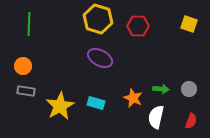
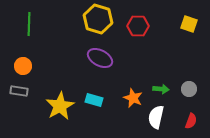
gray rectangle: moved 7 px left
cyan rectangle: moved 2 px left, 3 px up
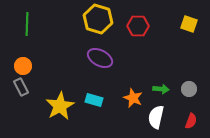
green line: moved 2 px left
gray rectangle: moved 2 px right, 4 px up; rotated 54 degrees clockwise
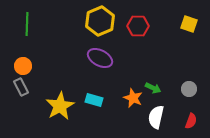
yellow hexagon: moved 2 px right, 2 px down; rotated 20 degrees clockwise
green arrow: moved 8 px left, 1 px up; rotated 21 degrees clockwise
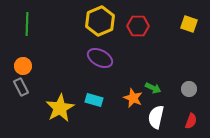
yellow star: moved 2 px down
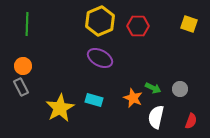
gray circle: moved 9 px left
